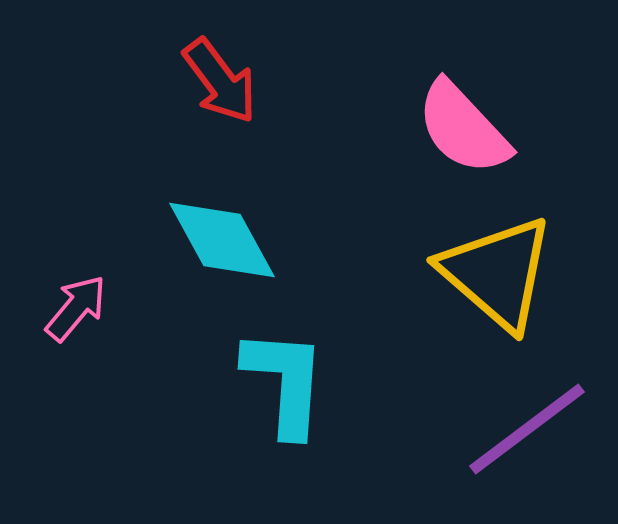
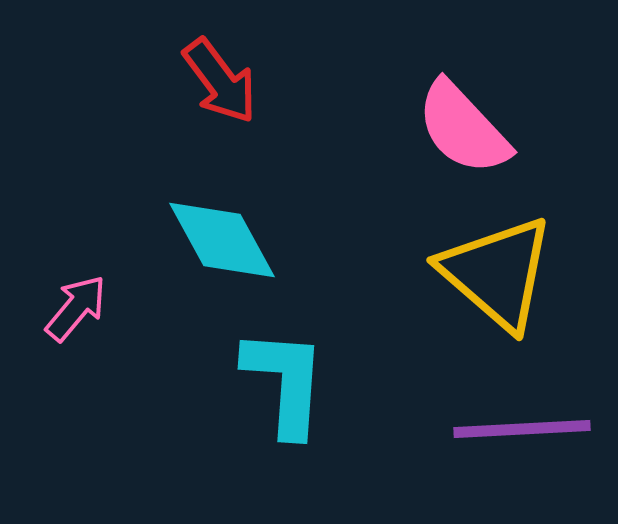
purple line: moved 5 px left; rotated 34 degrees clockwise
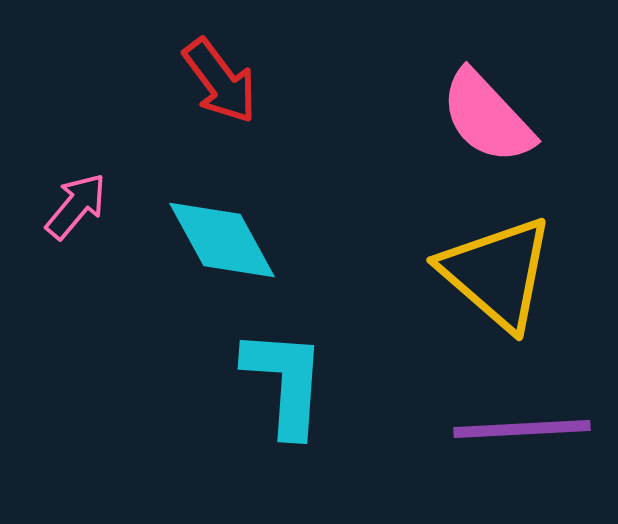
pink semicircle: moved 24 px right, 11 px up
pink arrow: moved 102 px up
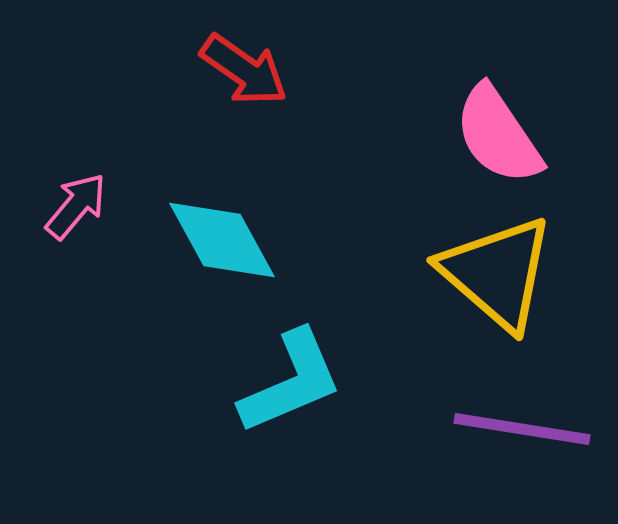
red arrow: moved 24 px right, 11 px up; rotated 18 degrees counterclockwise
pink semicircle: moved 11 px right, 18 px down; rotated 9 degrees clockwise
cyan L-shape: moved 6 px right; rotated 63 degrees clockwise
purple line: rotated 12 degrees clockwise
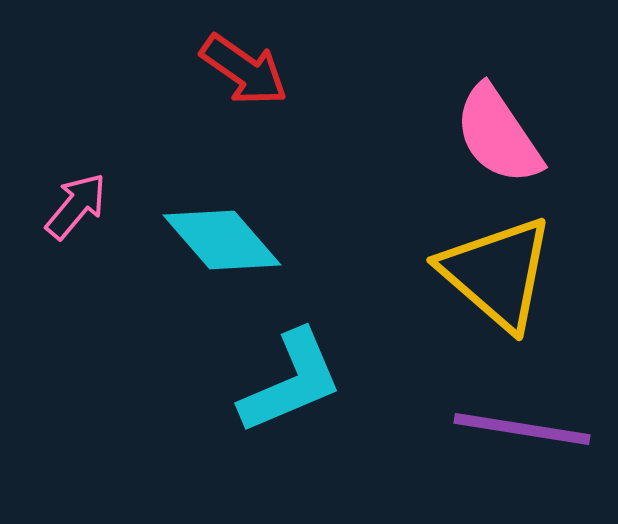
cyan diamond: rotated 12 degrees counterclockwise
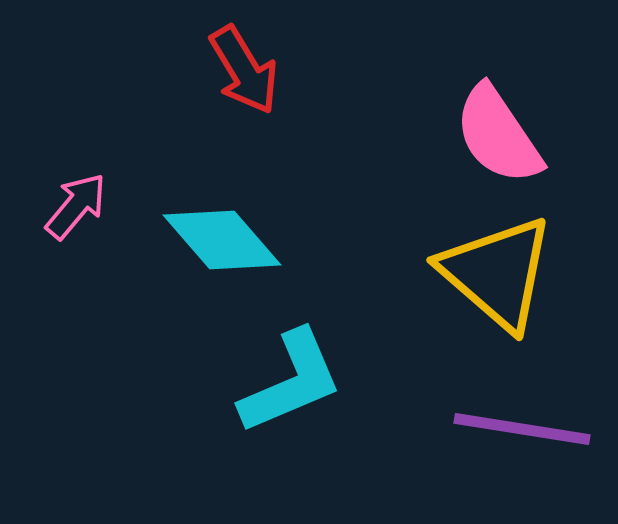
red arrow: rotated 24 degrees clockwise
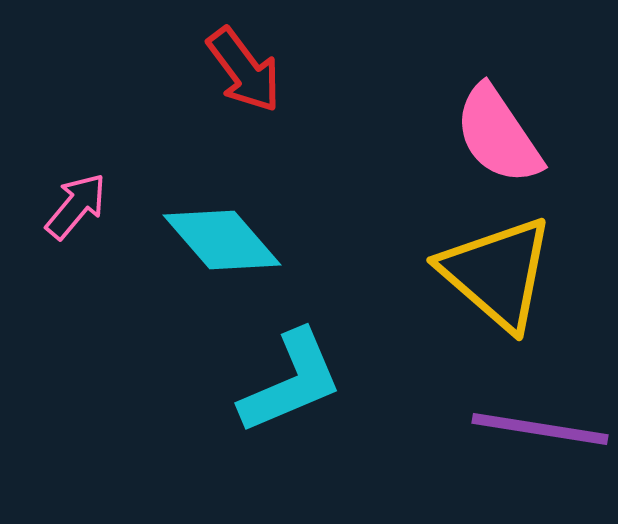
red arrow: rotated 6 degrees counterclockwise
purple line: moved 18 px right
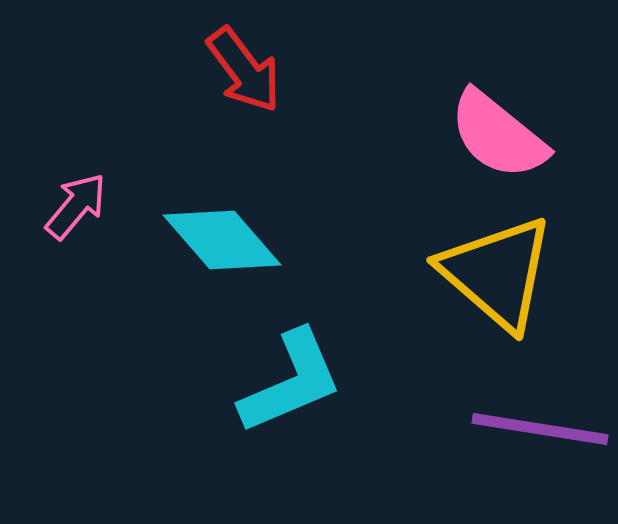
pink semicircle: rotated 17 degrees counterclockwise
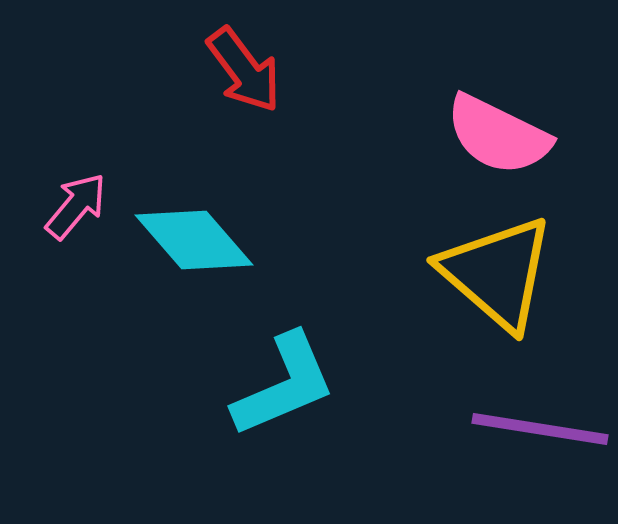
pink semicircle: rotated 13 degrees counterclockwise
cyan diamond: moved 28 px left
cyan L-shape: moved 7 px left, 3 px down
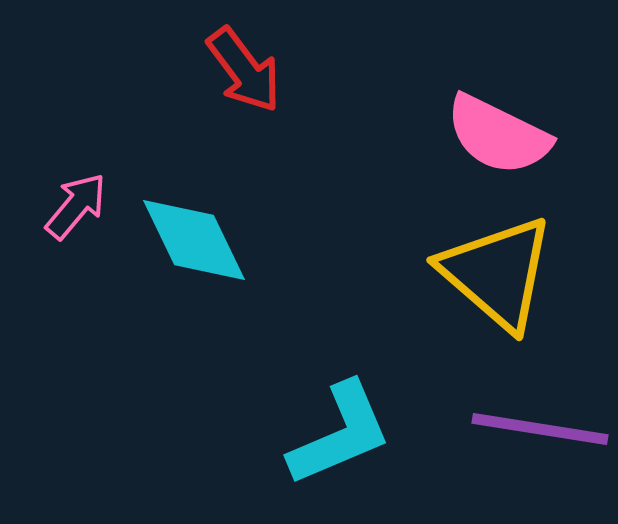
cyan diamond: rotated 15 degrees clockwise
cyan L-shape: moved 56 px right, 49 px down
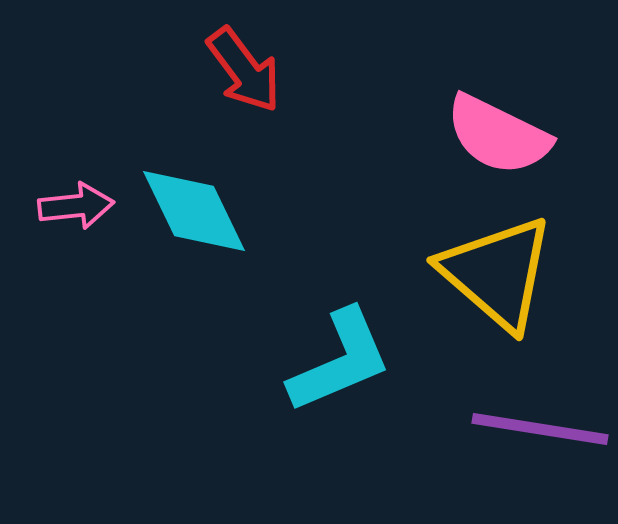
pink arrow: rotated 44 degrees clockwise
cyan diamond: moved 29 px up
cyan L-shape: moved 73 px up
